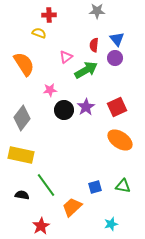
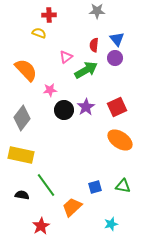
orange semicircle: moved 2 px right, 6 px down; rotated 10 degrees counterclockwise
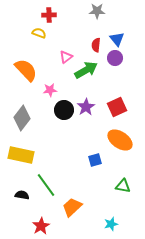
red semicircle: moved 2 px right
blue square: moved 27 px up
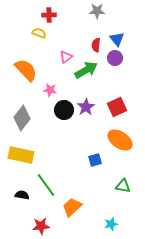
pink star: rotated 16 degrees clockwise
red star: rotated 24 degrees clockwise
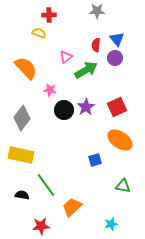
orange semicircle: moved 2 px up
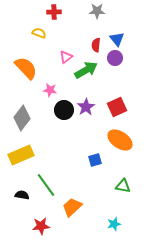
red cross: moved 5 px right, 3 px up
yellow rectangle: rotated 35 degrees counterclockwise
cyan star: moved 3 px right
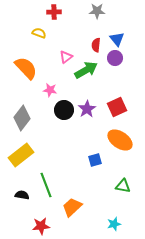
purple star: moved 1 px right, 2 px down
yellow rectangle: rotated 15 degrees counterclockwise
green line: rotated 15 degrees clockwise
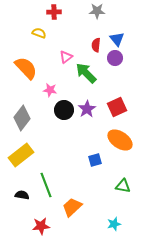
green arrow: moved 3 px down; rotated 105 degrees counterclockwise
